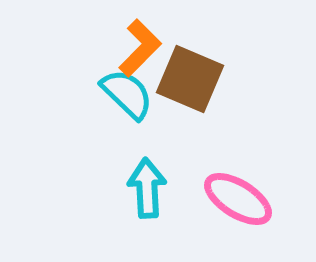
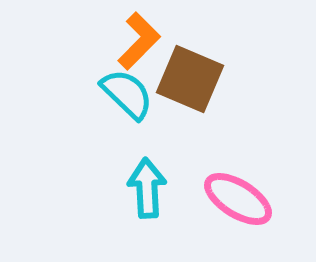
orange L-shape: moved 1 px left, 7 px up
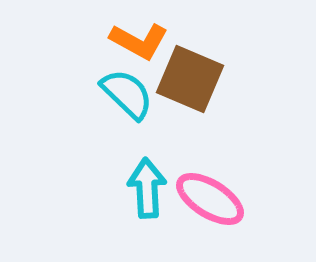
orange L-shape: rotated 74 degrees clockwise
pink ellipse: moved 28 px left
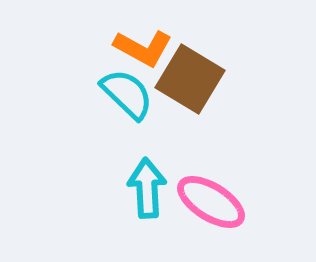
orange L-shape: moved 4 px right, 7 px down
brown square: rotated 8 degrees clockwise
pink ellipse: moved 1 px right, 3 px down
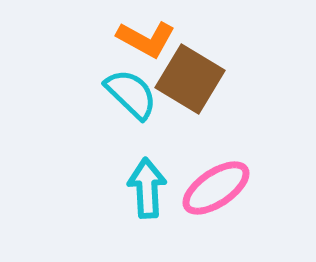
orange L-shape: moved 3 px right, 9 px up
cyan semicircle: moved 4 px right
pink ellipse: moved 5 px right, 14 px up; rotated 66 degrees counterclockwise
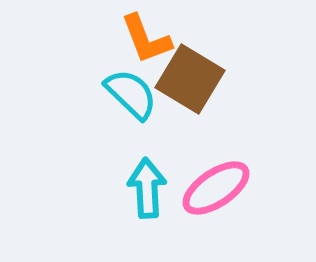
orange L-shape: rotated 40 degrees clockwise
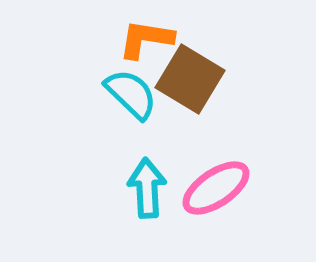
orange L-shape: rotated 120 degrees clockwise
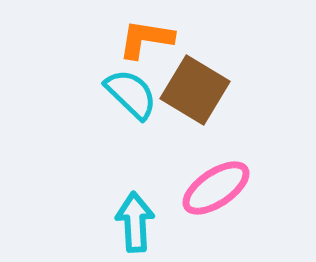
brown square: moved 5 px right, 11 px down
cyan arrow: moved 12 px left, 34 px down
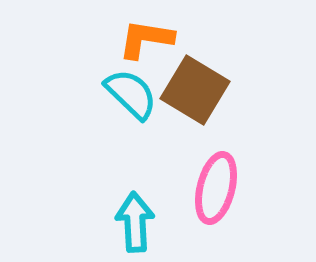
pink ellipse: rotated 42 degrees counterclockwise
